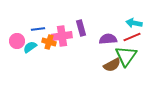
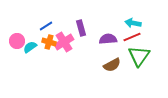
cyan arrow: moved 1 px left
blue line: moved 8 px right, 3 px up; rotated 24 degrees counterclockwise
pink cross: moved 2 px right, 6 px down; rotated 24 degrees counterclockwise
green triangle: moved 13 px right
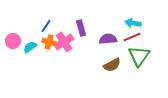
blue line: rotated 24 degrees counterclockwise
pink circle: moved 4 px left
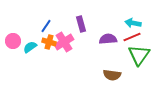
purple rectangle: moved 4 px up
green triangle: moved 1 px up
brown semicircle: moved 10 px down; rotated 36 degrees clockwise
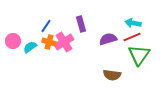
purple semicircle: rotated 12 degrees counterclockwise
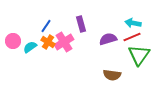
orange cross: moved 1 px left; rotated 16 degrees clockwise
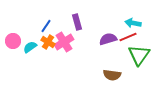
purple rectangle: moved 4 px left, 2 px up
red line: moved 4 px left
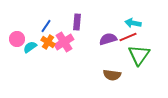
purple rectangle: rotated 21 degrees clockwise
pink circle: moved 4 px right, 2 px up
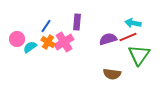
brown semicircle: moved 1 px up
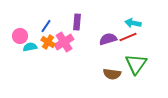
pink circle: moved 3 px right, 3 px up
cyan semicircle: rotated 24 degrees clockwise
green triangle: moved 3 px left, 9 px down
